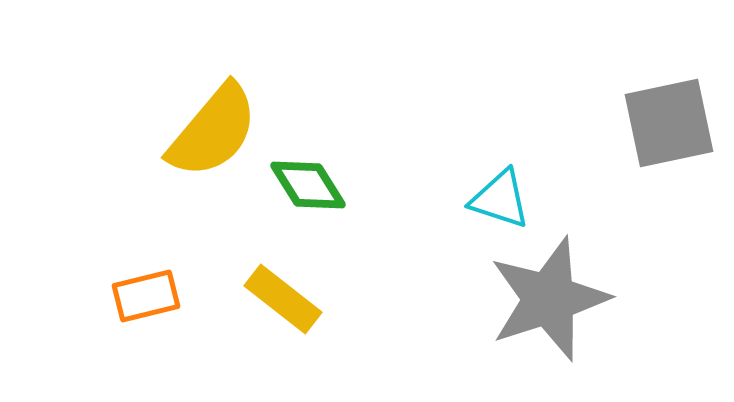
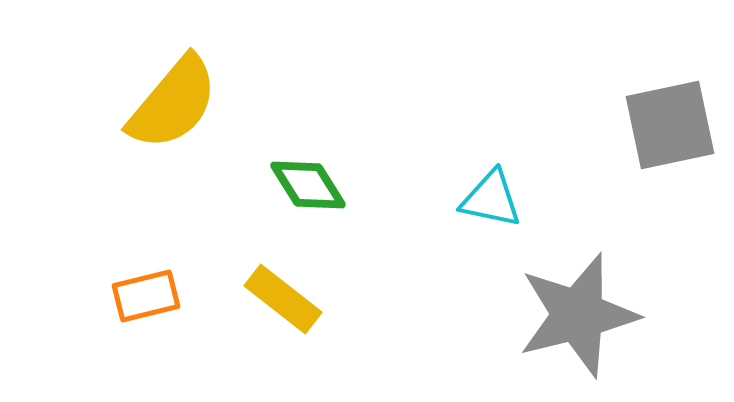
gray square: moved 1 px right, 2 px down
yellow semicircle: moved 40 px left, 28 px up
cyan triangle: moved 9 px left; rotated 6 degrees counterclockwise
gray star: moved 29 px right, 16 px down; rotated 4 degrees clockwise
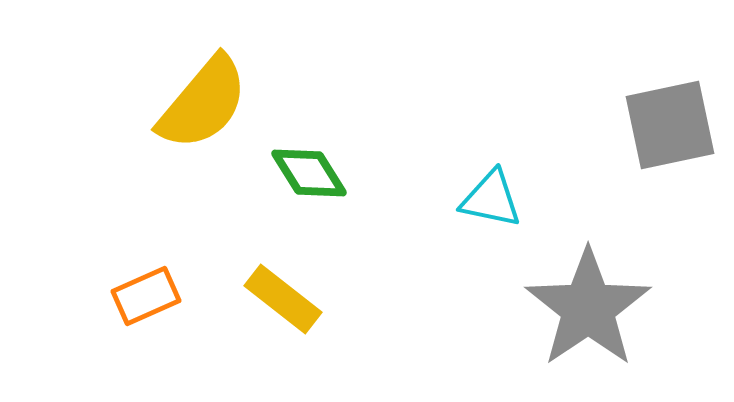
yellow semicircle: moved 30 px right
green diamond: moved 1 px right, 12 px up
orange rectangle: rotated 10 degrees counterclockwise
gray star: moved 10 px right, 7 px up; rotated 20 degrees counterclockwise
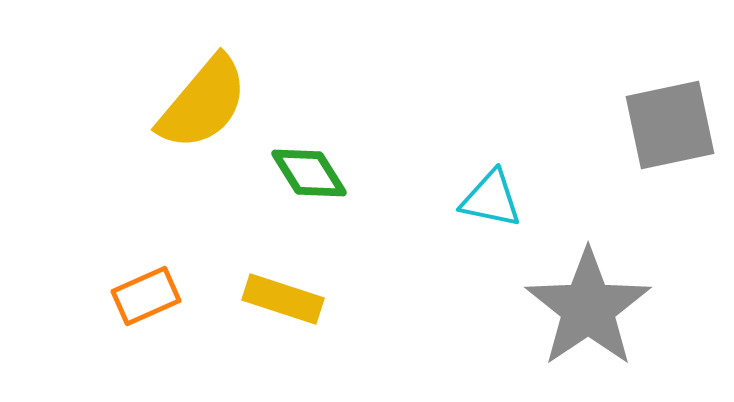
yellow rectangle: rotated 20 degrees counterclockwise
